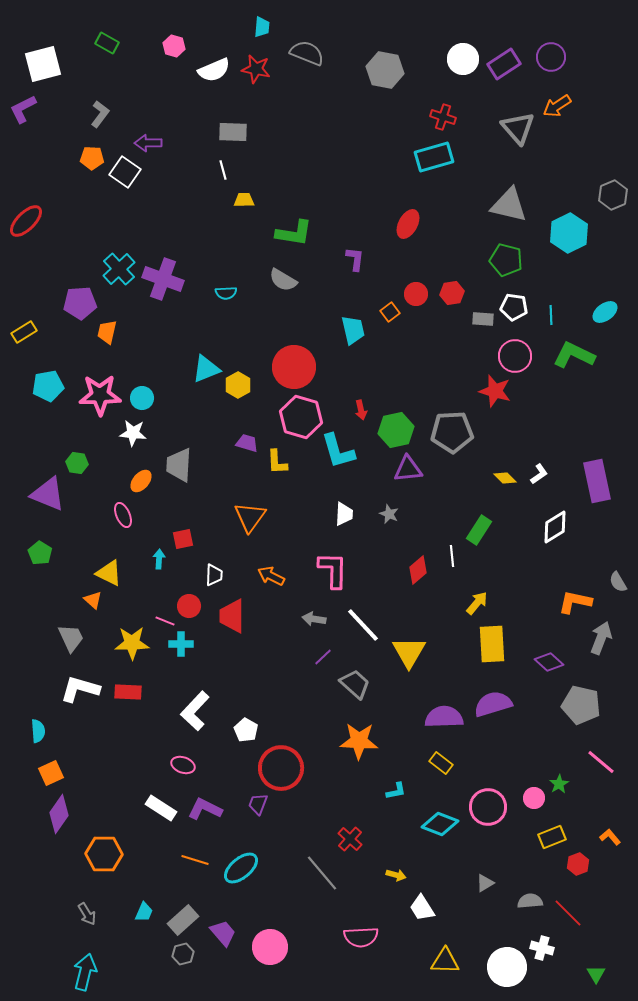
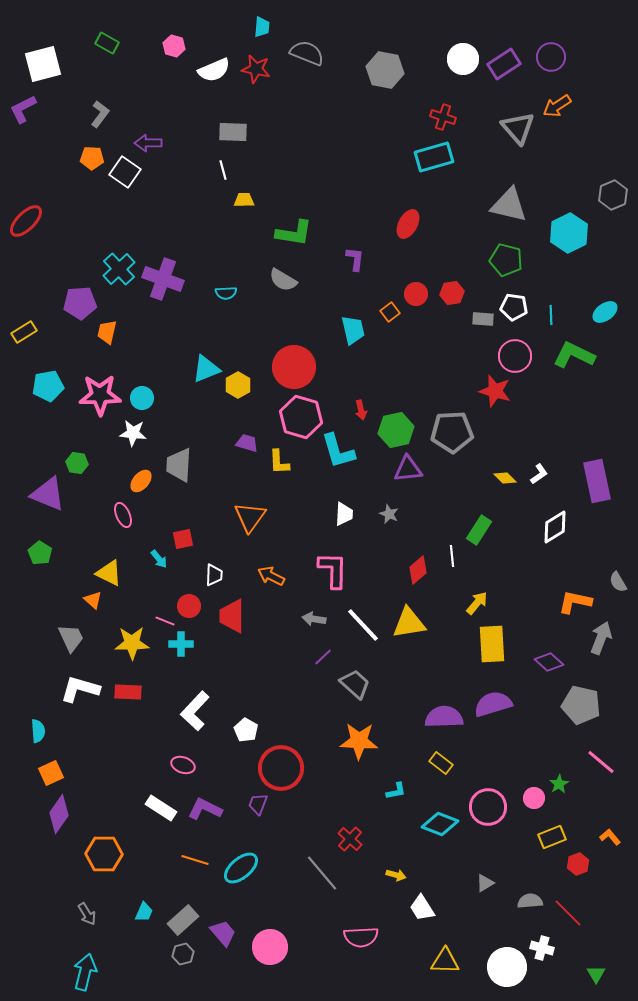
yellow L-shape at (277, 462): moved 2 px right
cyan arrow at (159, 559): rotated 138 degrees clockwise
yellow triangle at (409, 652): moved 29 px up; rotated 51 degrees clockwise
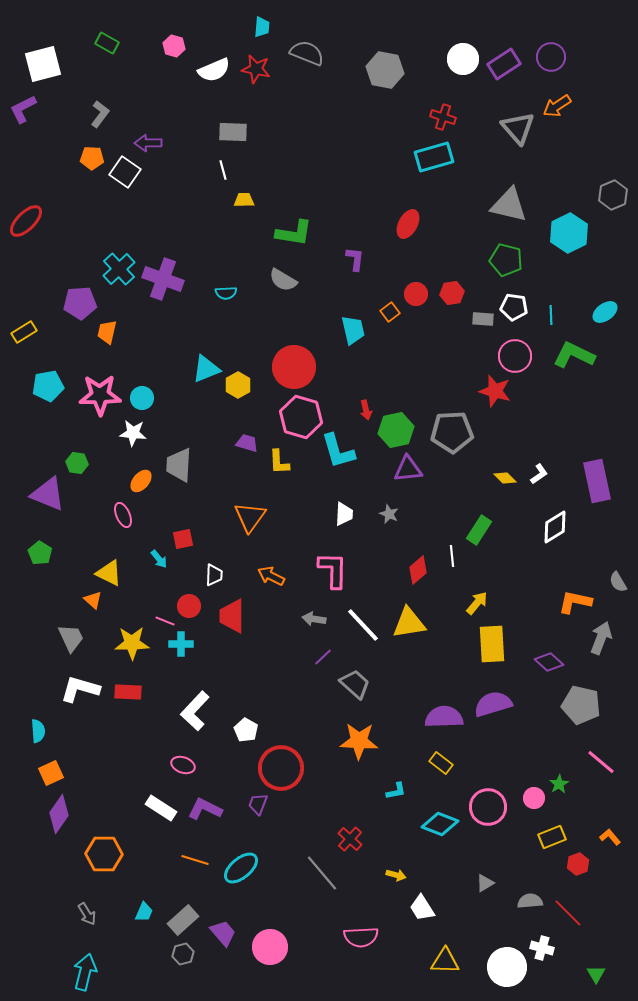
red arrow at (361, 410): moved 5 px right
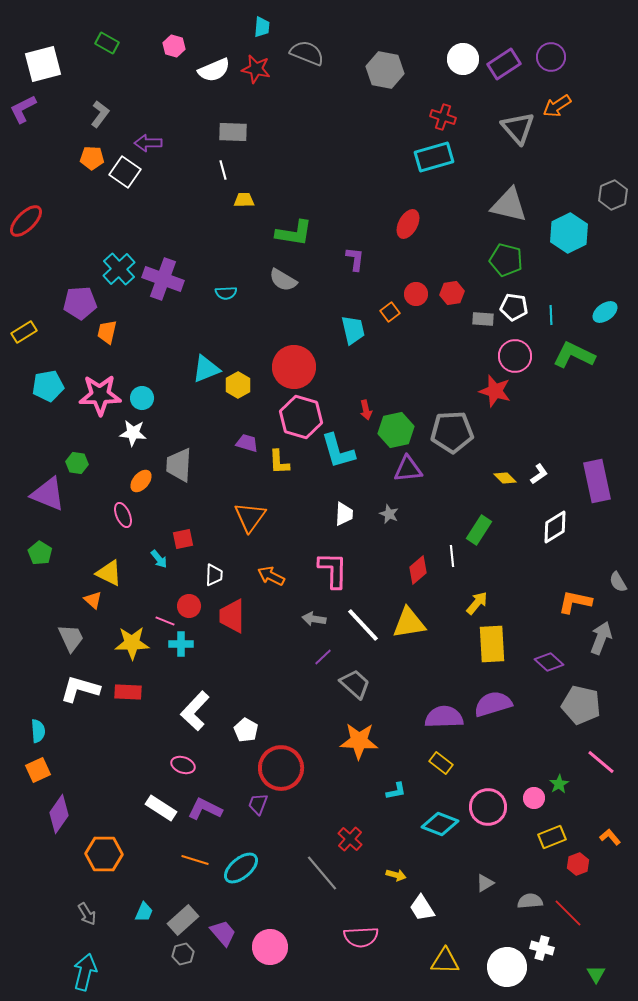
orange square at (51, 773): moved 13 px left, 3 px up
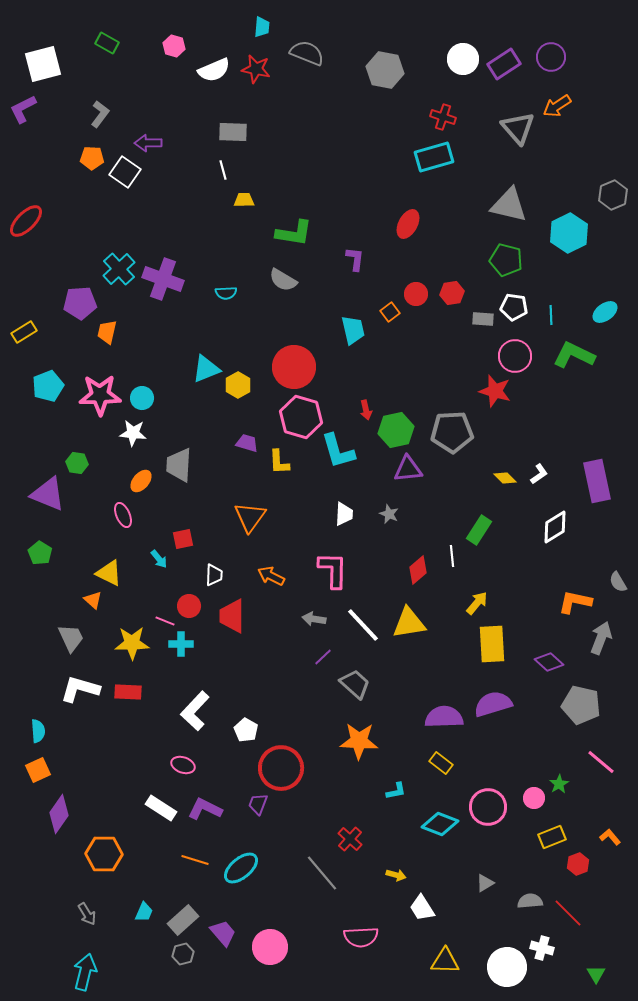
cyan pentagon at (48, 386): rotated 12 degrees counterclockwise
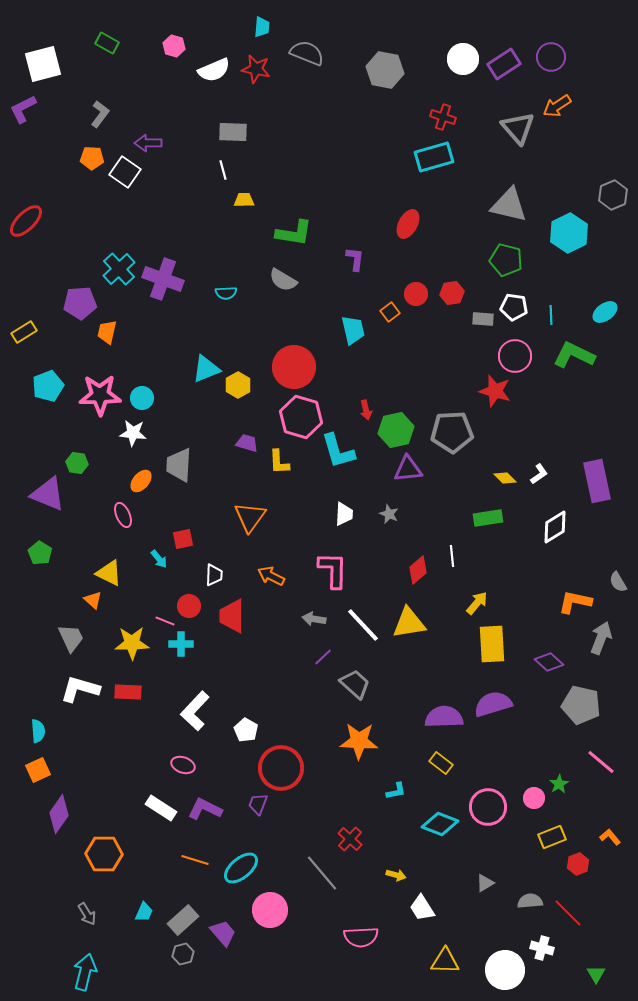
green rectangle at (479, 530): moved 9 px right, 12 px up; rotated 48 degrees clockwise
pink circle at (270, 947): moved 37 px up
white circle at (507, 967): moved 2 px left, 3 px down
